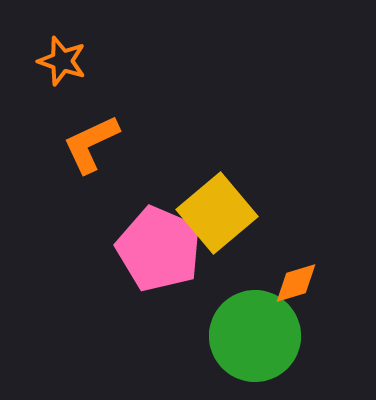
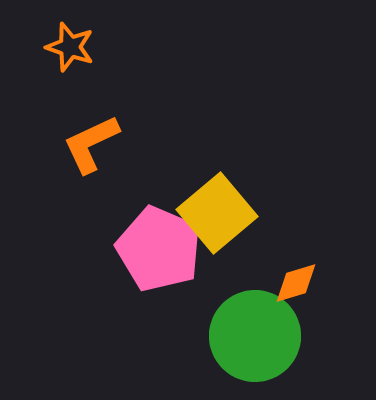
orange star: moved 8 px right, 14 px up
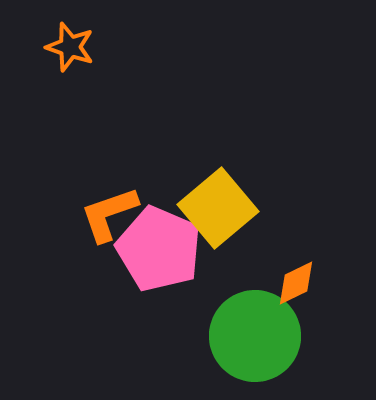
orange L-shape: moved 18 px right, 70 px down; rotated 6 degrees clockwise
yellow square: moved 1 px right, 5 px up
orange diamond: rotated 9 degrees counterclockwise
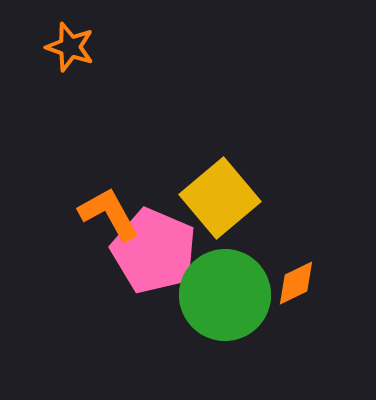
yellow square: moved 2 px right, 10 px up
orange L-shape: rotated 80 degrees clockwise
pink pentagon: moved 5 px left, 2 px down
green circle: moved 30 px left, 41 px up
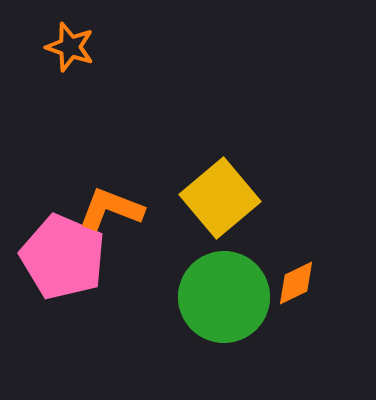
orange L-shape: moved 2 px right, 5 px up; rotated 40 degrees counterclockwise
pink pentagon: moved 91 px left, 6 px down
green circle: moved 1 px left, 2 px down
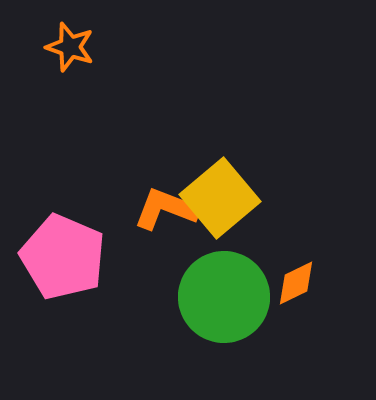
orange L-shape: moved 55 px right
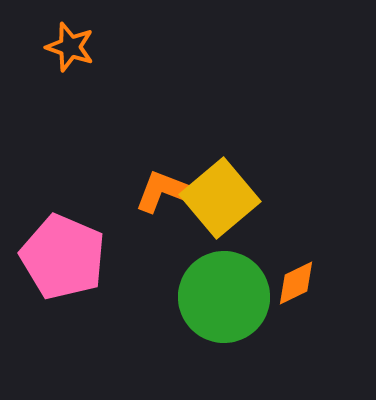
orange L-shape: moved 1 px right, 17 px up
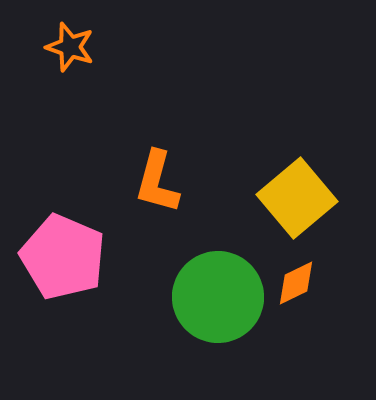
orange L-shape: moved 10 px left, 10 px up; rotated 96 degrees counterclockwise
yellow square: moved 77 px right
green circle: moved 6 px left
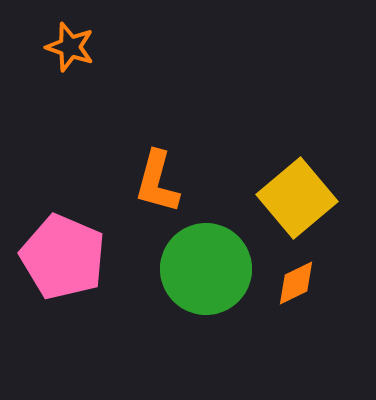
green circle: moved 12 px left, 28 px up
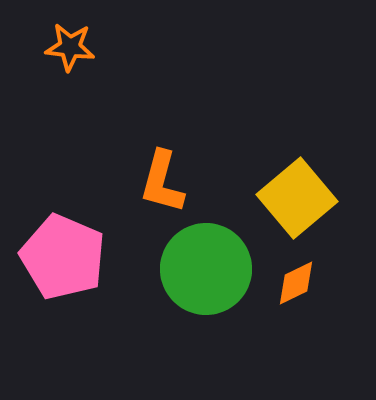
orange star: rotated 12 degrees counterclockwise
orange L-shape: moved 5 px right
